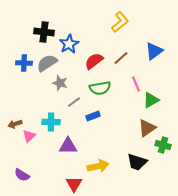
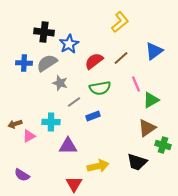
pink triangle: rotated 16 degrees clockwise
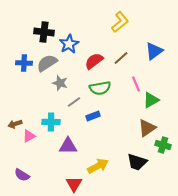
yellow arrow: rotated 15 degrees counterclockwise
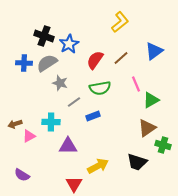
black cross: moved 4 px down; rotated 12 degrees clockwise
red semicircle: moved 1 px right, 1 px up; rotated 18 degrees counterclockwise
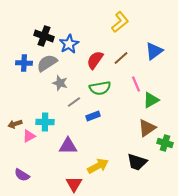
cyan cross: moved 6 px left
green cross: moved 2 px right, 2 px up
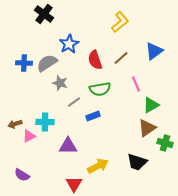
black cross: moved 22 px up; rotated 18 degrees clockwise
red semicircle: rotated 54 degrees counterclockwise
green semicircle: moved 1 px down
green triangle: moved 5 px down
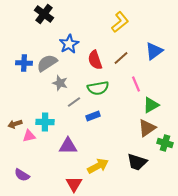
green semicircle: moved 2 px left, 1 px up
pink triangle: rotated 16 degrees clockwise
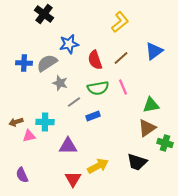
blue star: rotated 18 degrees clockwise
pink line: moved 13 px left, 3 px down
green triangle: rotated 18 degrees clockwise
brown arrow: moved 1 px right, 2 px up
purple semicircle: rotated 35 degrees clockwise
red triangle: moved 1 px left, 5 px up
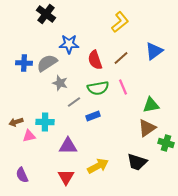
black cross: moved 2 px right
blue star: rotated 12 degrees clockwise
green cross: moved 1 px right
red triangle: moved 7 px left, 2 px up
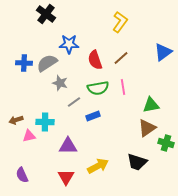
yellow L-shape: rotated 15 degrees counterclockwise
blue triangle: moved 9 px right, 1 px down
pink line: rotated 14 degrees clockwise
brown arrow: moved 2 px up
